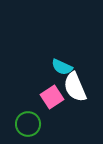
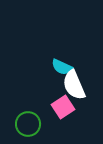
white semicircle: moved 1 px left, 2 px up
pink square: moved 11 px right, 10 px down
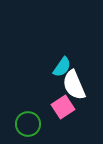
cyan semicircle: rotated 80 degrees counterclockwise
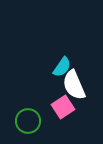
green circle: moved 3 px up
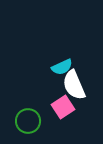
cyan semicircle: rotated 30 degrees clockwise
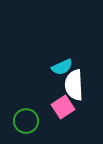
white semicircle: rotated 20 degrees clockwise
green circle: moved 2 px left
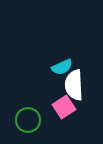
pink square: moved 1 px right
green circle: moved 2 px right, 1 px up
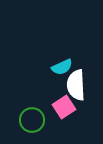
white semicircle: moved 2 px right
green circle: moved 4 px right
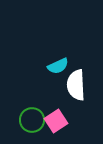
cyan semicircle: moved 4 px left, 1 px up
pink square: moved 8 px left, 14 px down
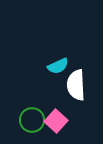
pink square: rotated 15 degrees counterclockwise
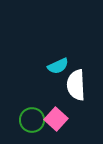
pink square: moved 2 px up
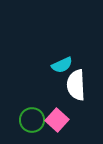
cyan semicircle: moved 4 px right, 1 px up
pink square: moved 1 px right, 1 px down
